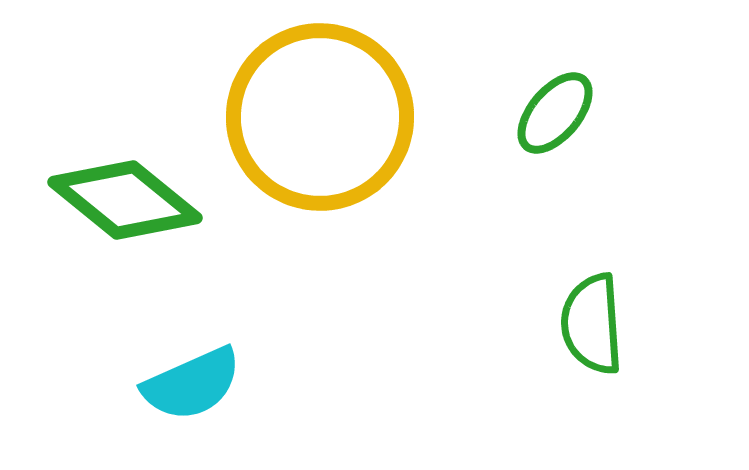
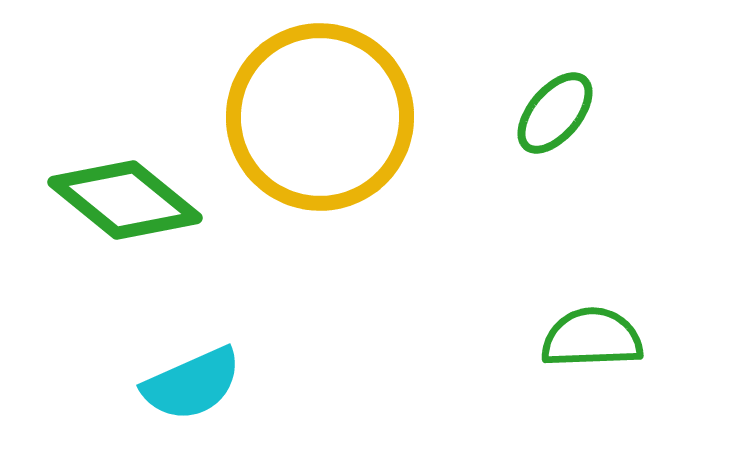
green semicircle: moved 14 px down; rotated 92 degrees clockwise
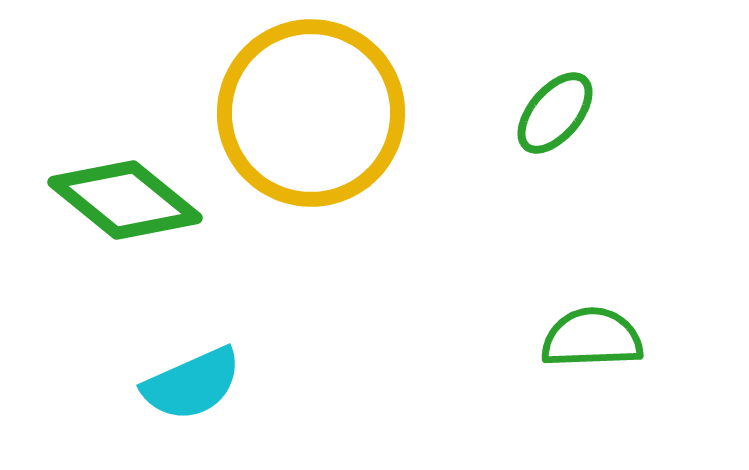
yellow circle: moved 9 px left, 4 px up
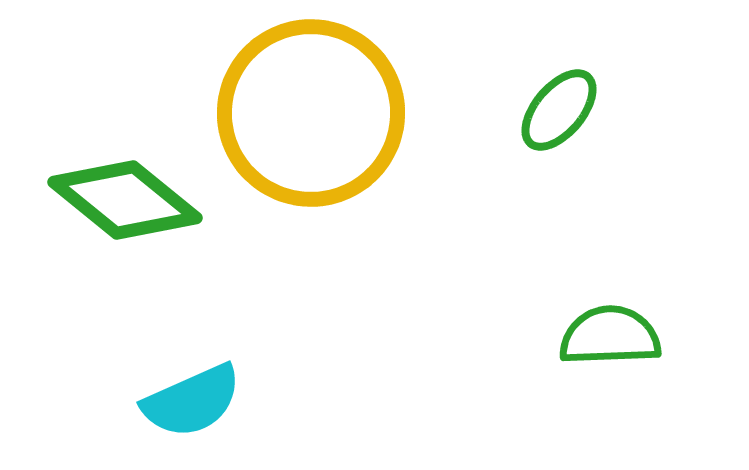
green ellipse: moved 4 px right, 3 px up
green semicircle: moved 18 px right, 2 px up
cyan semicircle: moved 17 px down
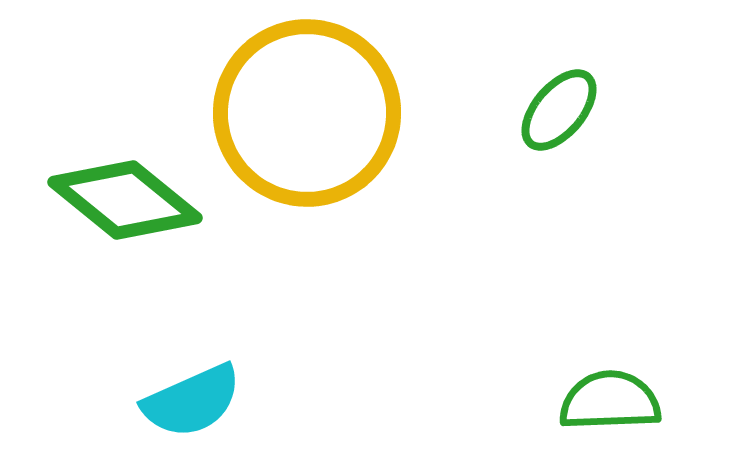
yellow circle: moved 4 px left
green semicircle: moved 65 px down
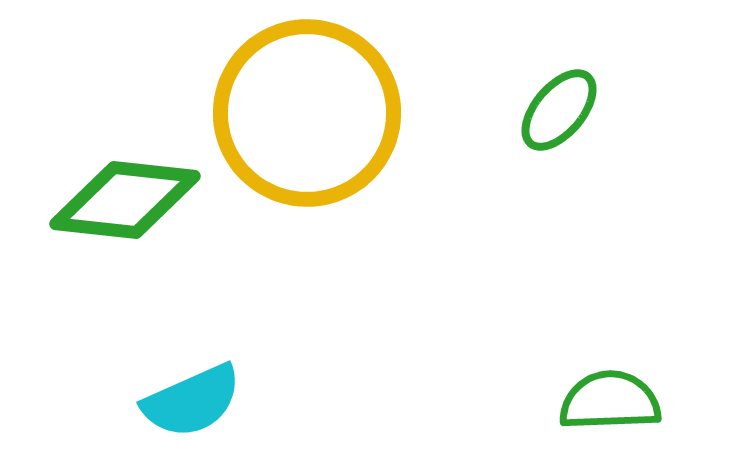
green diamond: rotated 33 degrees counterclockwise
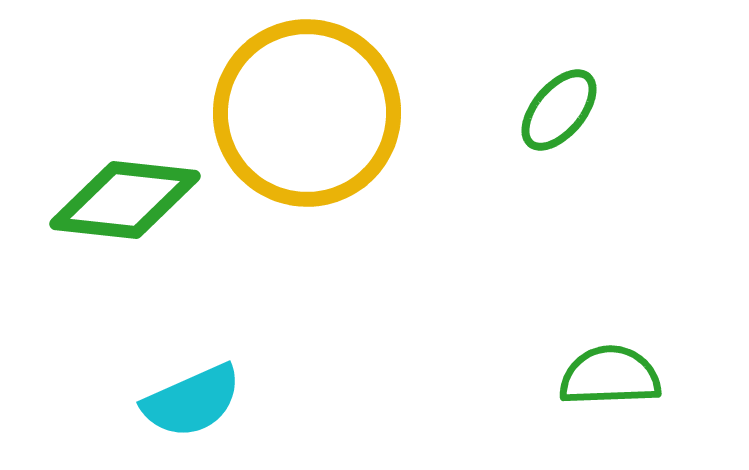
green semicircle: moved 25 px up
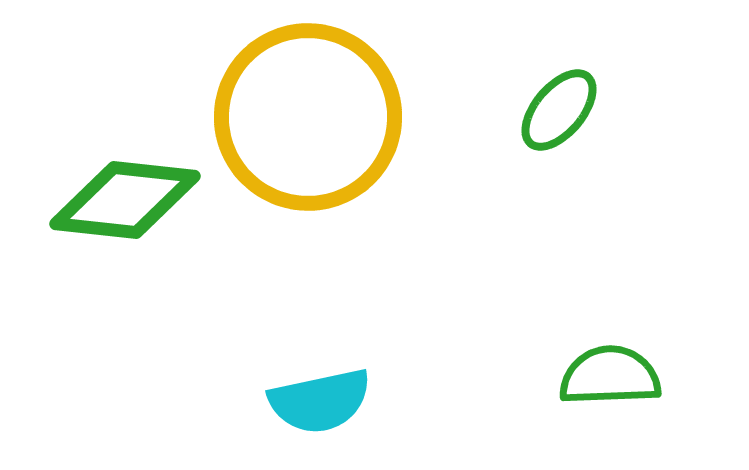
yellow circle: moved 1 px right, 4 px down
cyan semicircle: moved 128 px right; rotated 12 degrees clockwise
